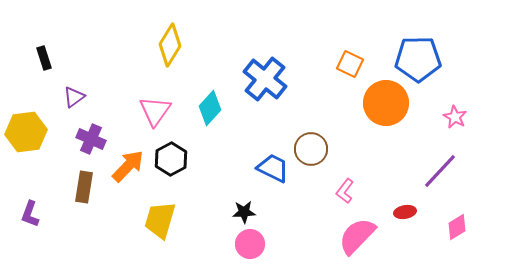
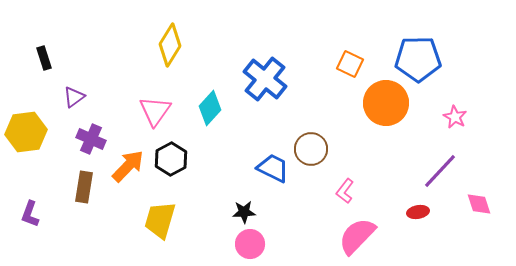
red ellipse: moved 13 px right
pink diamond: moved 22 px right, 23 px up; rotated 76 degrees counterclockwise
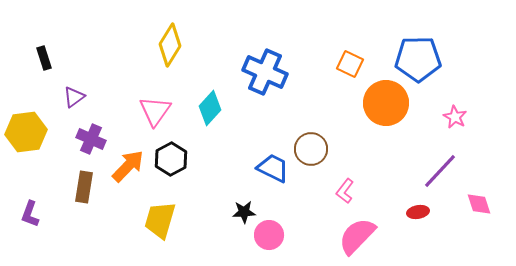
blue cross: moved 7 px up; rotated 15 degrees counterclockwise
pink circle: moved 19 px right, 9 px up
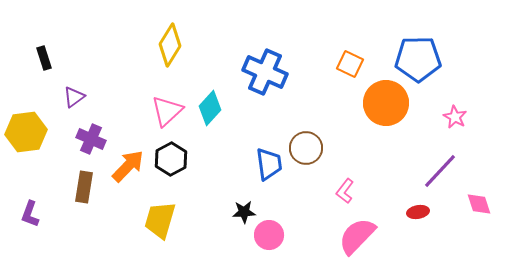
pink triangle: moved 12 px right; rotated 12 degrees clockwise
brown circle: moved 5 px left, 1 px up
blue trapezoid: moved 4 px left, 4 px up; rotated 56 degrees clockwise
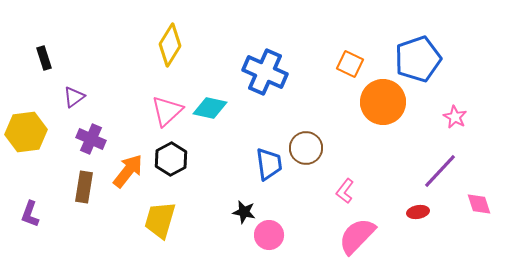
blue pentagon: rotated 18 degrees counterclockwise
orange circle: moved 3 px left, 1 px up
cyan diamond: rotated 60 degrees clockwise
orange arrow: moved 5 px down; rotated 6 degrees counterclockwise
black star: rotated 15 degrees clockwise
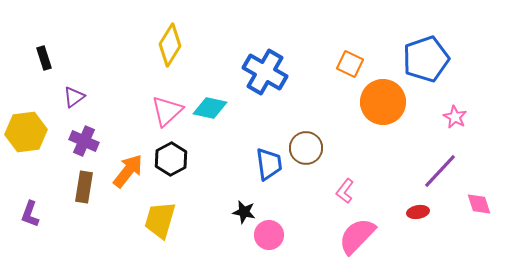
blue pentagon: moved 8 px right
blue cross: rotated 6 degrees clockwise
purple cross: moved 7 px left, 2 px down
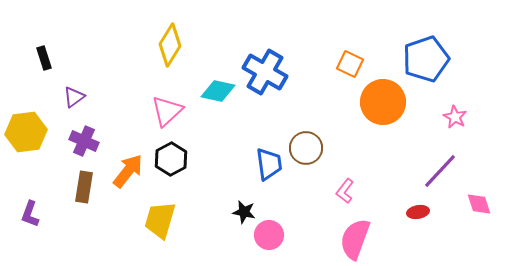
cyan diamond: moved 8 px right, 17 px up
pink semicircle: moved 2 px left, 3 px down; rotated 24 degrees counterclockwise
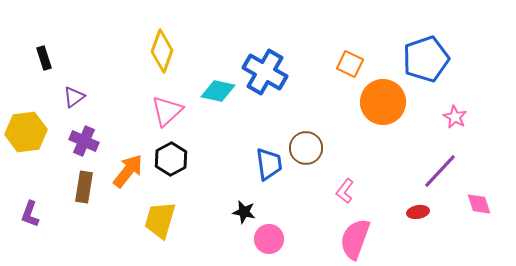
yellow diamond: moved 8 px left, 6 px down; rotated 12 degrees counterclockwise
pink circle: moved 4 px down
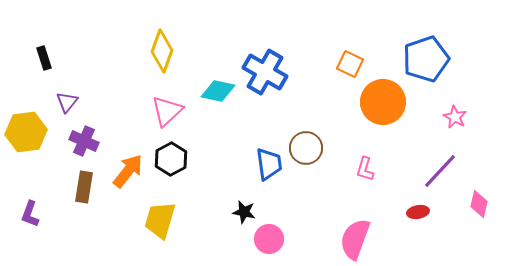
purple triangle: moved 7 px left, 5 px down; rotated 15 degrees counterclockwise
pink L-shape: moved 20 px right, 22 px up; rotated 20 degrees counterclockwise
pink diamond: rotated 32 degrees clockwise
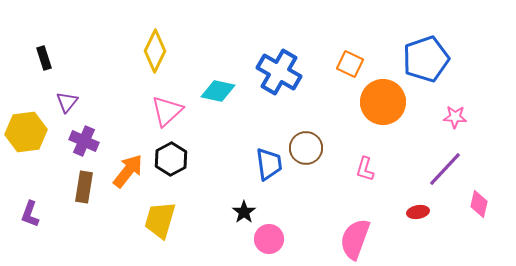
yellow diamond: moved 7 px left; rotated 6 degrees clockwise
blue cross: moved 14 px right
pink star: rotated 25 degrees counterclockwise
purple line: moved 5 px right, 2 px up
black star: rotated 25 degrees clockwise
